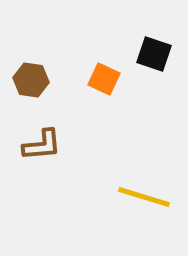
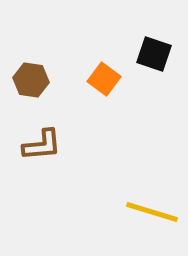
orange square: rotated 12 degrees clockwise
yellow line: moved 8 px right, 15 px down
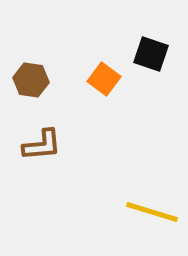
black square: moved 3 px left
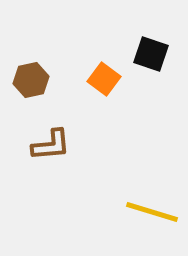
brown hexagon: rotated 20 degrees counterclockwise
brown L-shape: moved 9 px right
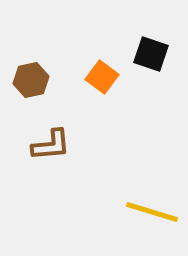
orange square: moved 2 px left, 2 px up
